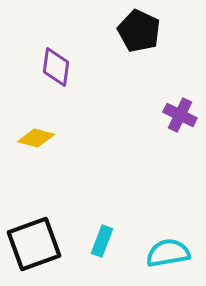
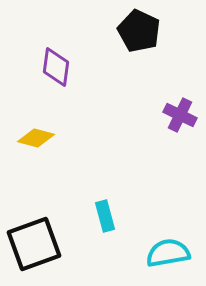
cyan rectangle: moved 3 px right, 25 px up; rotated 36 degrees counterclockwise
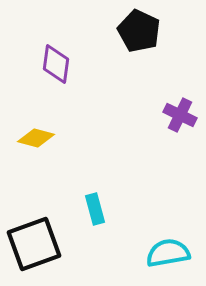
purple diamond: moved 3 px up
cyan rectangle: moved 10 px left, 7 px up
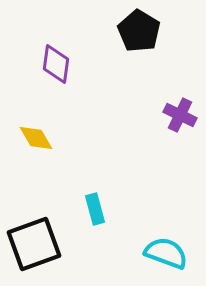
black pentagon: rotated 6 degrees clockwise
yellow diamond: rotated 45 degrees clockwise
cyan semicircle: moved 2 px left; rotated 30 degrees clockwise
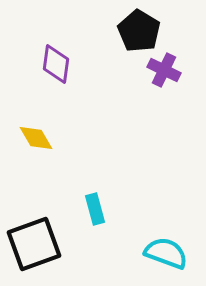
purple cross: moved 16 px left, 45 px up
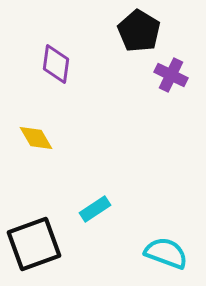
purple cross: moved 7 px right, 5 px down
cyan rectangle: rotated 72 degrees clockwise
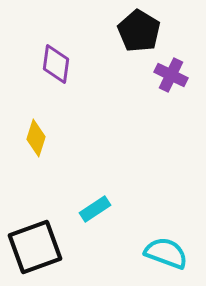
yellow diamond: rotated 48 degrees clockwise
black square: moved 1 px right, 3 px down
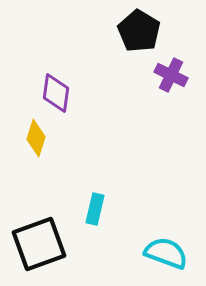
purple diamond: moved 29 px down
cyan rectangle: rotated 44 degrees counterclockwise
black square: moved 4 px right, 3 px up
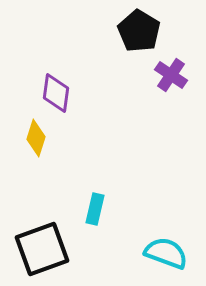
purple cross: rotated 8 degrees clockwise
black square: moved 3 px right, 5 px down
